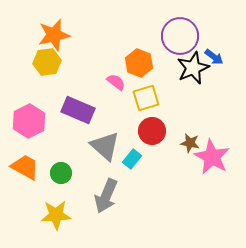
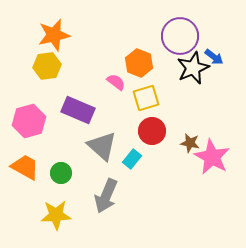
yellow hexagon: moved 4 px down
pink hexagon: rotated 12 degrees clockwise
gray triangle: moved 3 px left
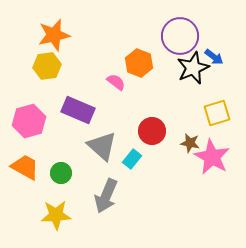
yellow square: moved 71 px right, 15 px down
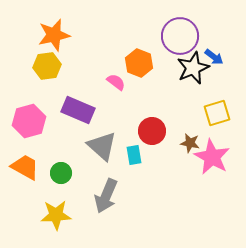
cyan rectangle: moved 2 px right, 4 px up; rotated 48 degrees counterclockwise
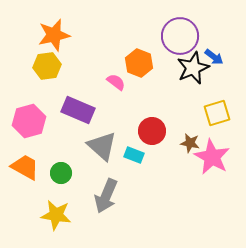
cyan rectangle: rotated 60 degrees counterclockwise
yellow star: rotated 12 degrees clockwise
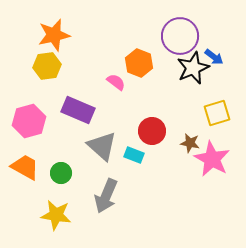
pink star: moved 2 px down
